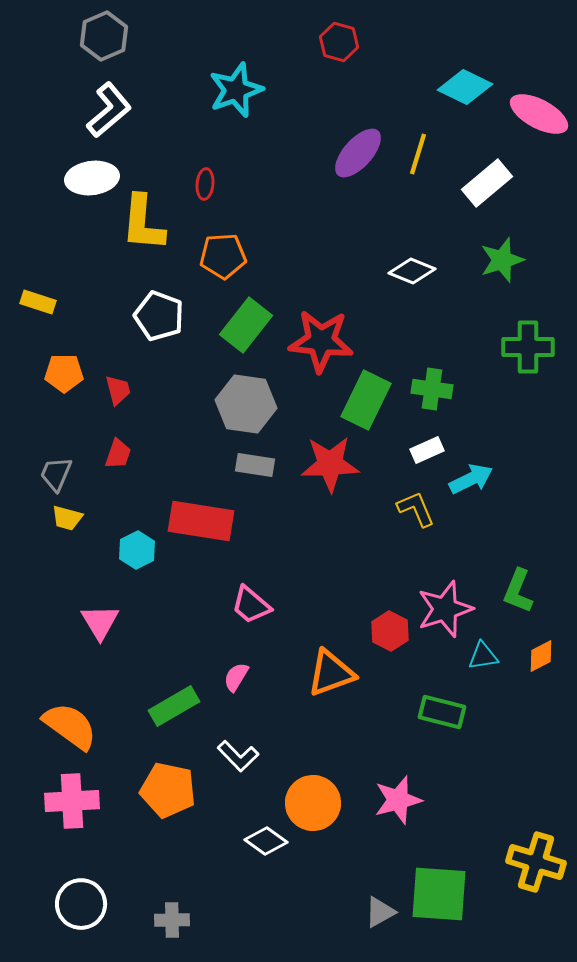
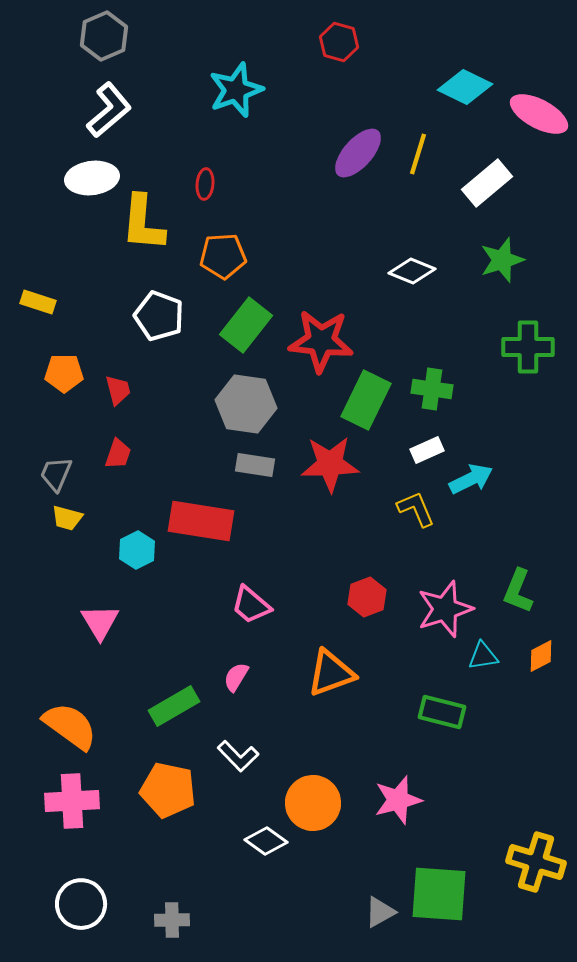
red hexagon at (390, 631): moved 23 px left, 34 px up; rotated 12 degrees clockwise
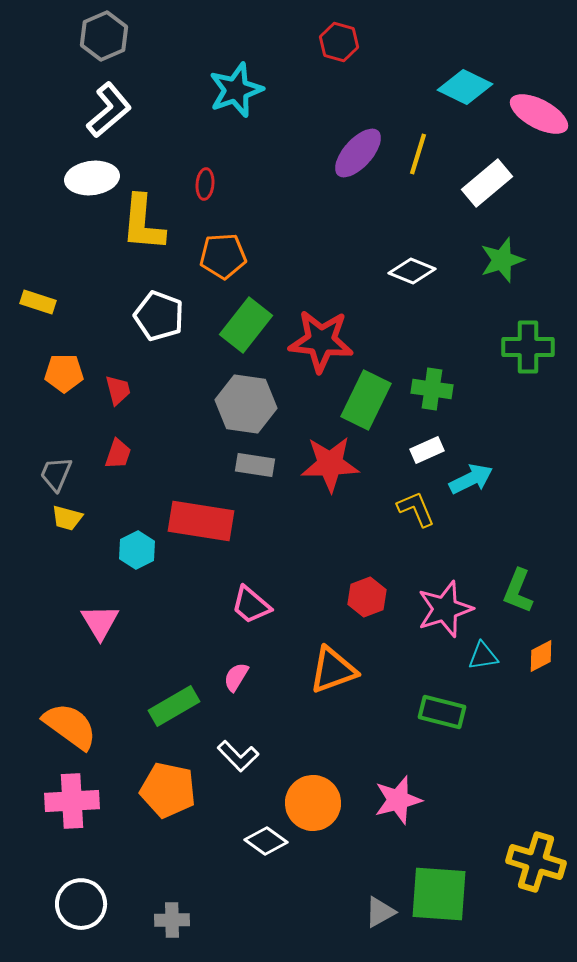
orange triangle at (331, 673): moved 2 px right, 3 px up
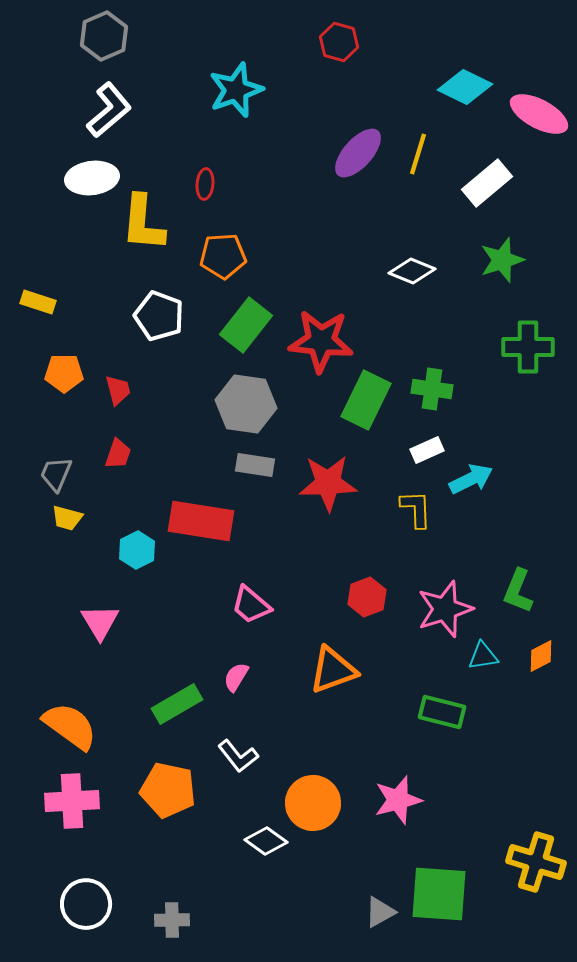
red star at (330, 464): moved 2 px left, 19 px down
yellow L-shape at (416, 509): rotated 21 degrees clockwise
green rectangle at (174, 706): moved 3 px right, 2 px up
white L-shape at (238, 756): rotated 6 degrees clockwise
white circle at (81, 904): moved 5 px right
